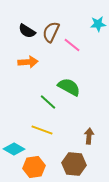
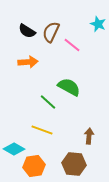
cyan star: rotated 28 degrees clockwise
orange hexagon: moved 1 px up
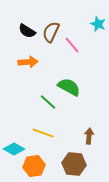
pink line: rotated 12 degrees clockwise
yellow line: moved 1 px right, 3 px down
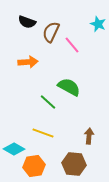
black semicircle: moved 9 px up; rotated 12 degrees counterclockwise
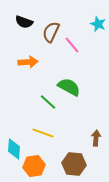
black semicircle: moved 3 px left
brown arrow: moved 7 px right, 2 px down
cyan diamond: rotated 65 degrees clockwise
